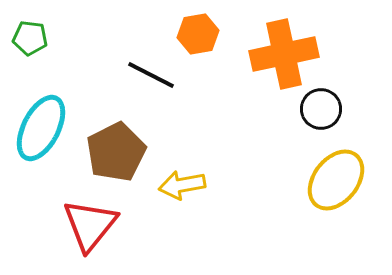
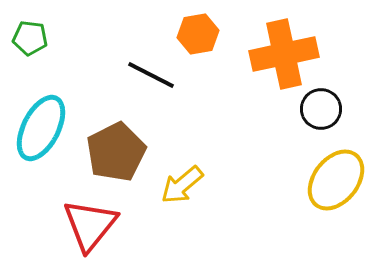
yellow arrow: rotated 30 degrees counterclockwise
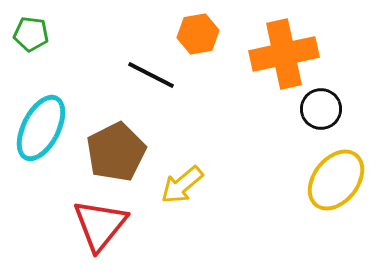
green pentagon: moved 1 px right, 4 px up
red triangle: moved 10 px right
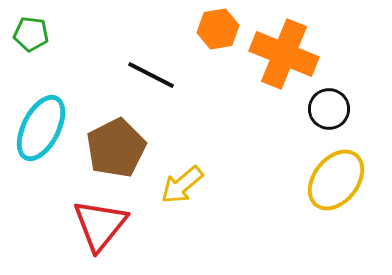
orange hexagon: moved 20 px right, 5 px up
orange cross: rotated 34 degrees clockwise
black circle: moved 8 px right
brown pentagon: moved 4 px up
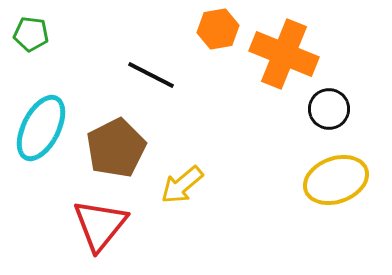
yellow ellipse: rotated 32 degrees clockwise
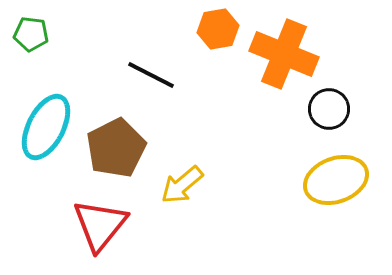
cyan ellipse: moved 5 px right, 1 px up
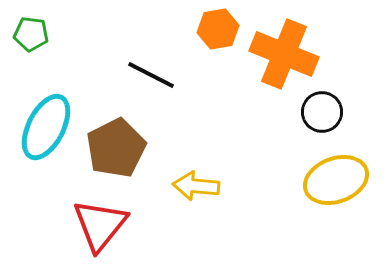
black circle: moved 7 px left, 3 px down
yellow arrow: moved 14 px right, 1 px down; rotated 45 degrees clockwise
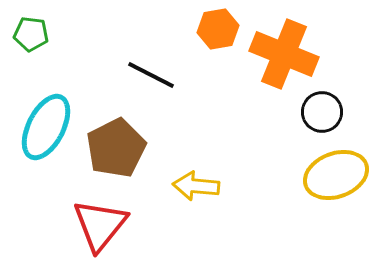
yellow ellipse: moved 5 px up
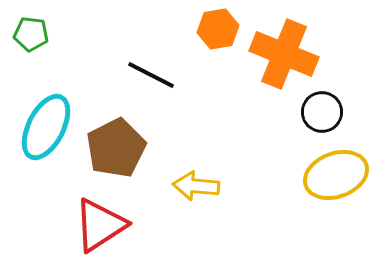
red triangle: rotated 18 degrees clockwise
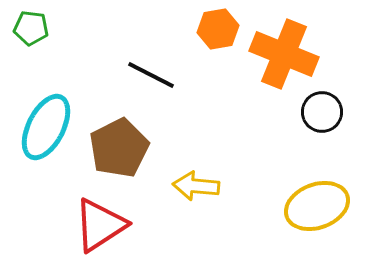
green pentagon: moved 6 px up
brown pentagon: moved 3 px right
yellow ellipse: moved 19 px left, 31 px down
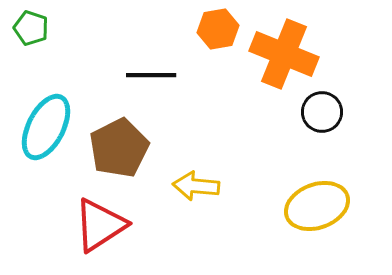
green pentagon: rotated 12 degrees clockwise
black line: rotated 27 degrees counterclockwise
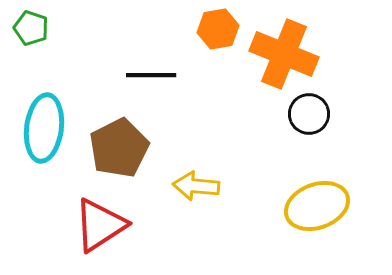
black circle: moved 13 px left, 2 px down
cyan ellipse: moved 2 px left, 1 px down; rotated 20 degrees counterclockwise
